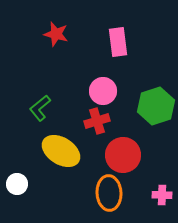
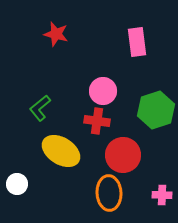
pink rectangle: moved 19 px right
green hexagon: moved 4 px down
red cross: rotated 25 degrees clockwise
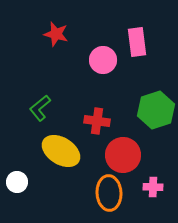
pink circle: moved 31 px up
white circle: moved 2 px up
pink cross: moved 9 px left, 8 px up
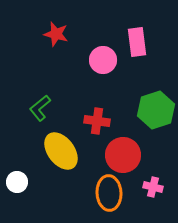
yellow ellipse: rotated 21 degrees clockwise
pink cross: rotated 12 degrees clockwise
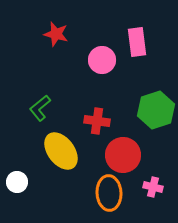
pink circle: moved 1 px left
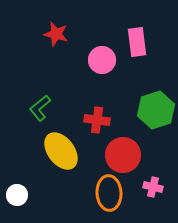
red cross: moved 1 px up
white circle: moved 13 px down
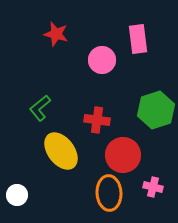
pink rectangle: moved 1 px right, 3 px up
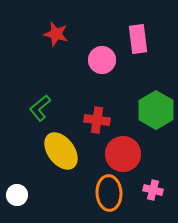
green hexagon: rotated 12 degrees counterclockwise
red circle: moved 1 px up
pink cross: moved 3 px down
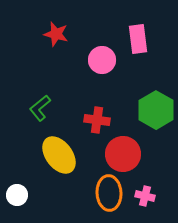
yellow ellipse: moved 2 px left, 4 px down
pink cross: moved 8 px left, 6 px down
